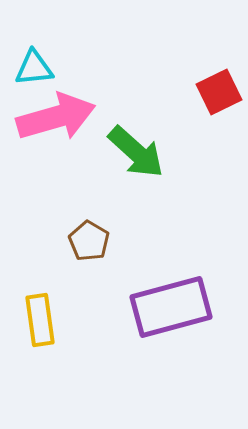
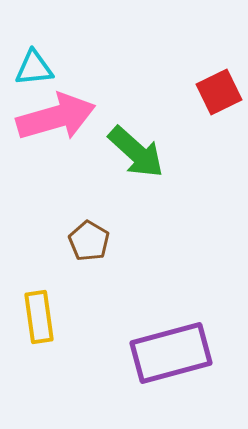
purple rectangle: moved 46 px down
yellow rectangle: moved 1 px left, 3 px up
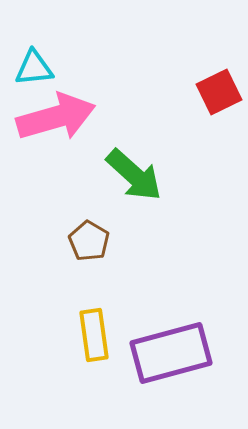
green arrow: moved 2 px left, 23 px down
yellow rectangle: moved 55 px right, 18 px down
